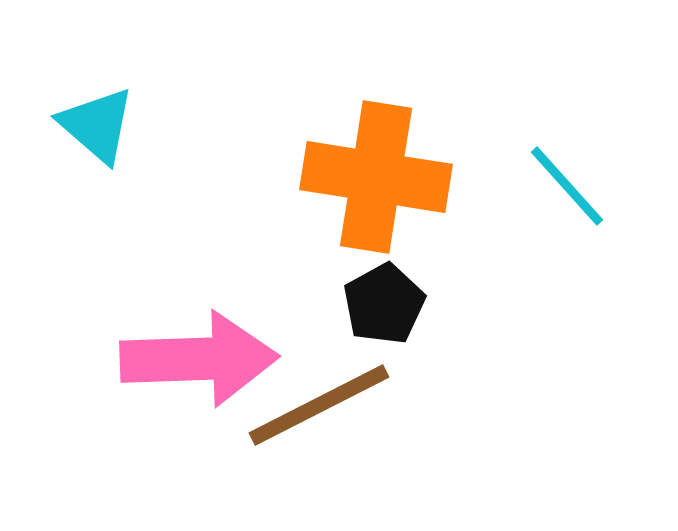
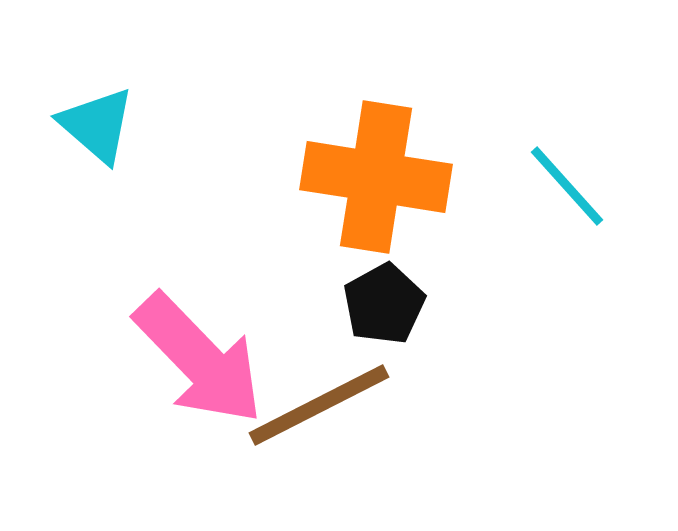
pink arrow: rotated 48 degrees clockwise
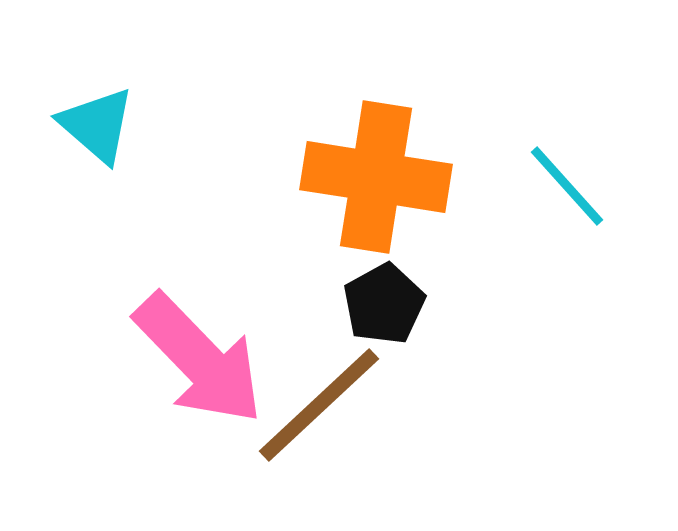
brown line: rotated 16 degrees counterclockwise
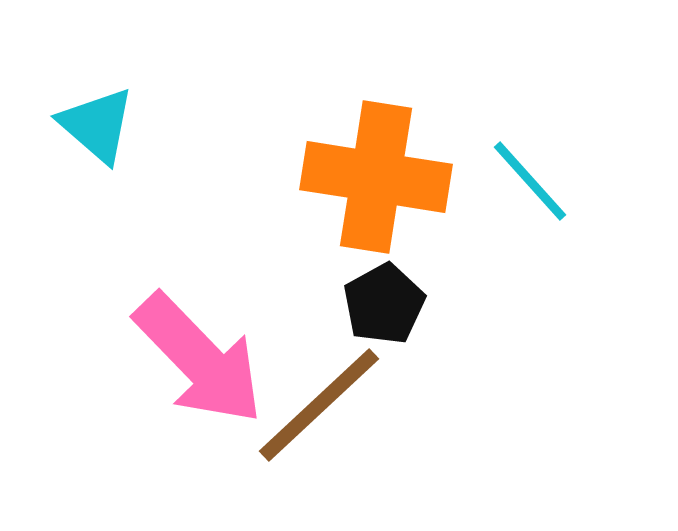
cyan line: moved 37 px left, 5 px up
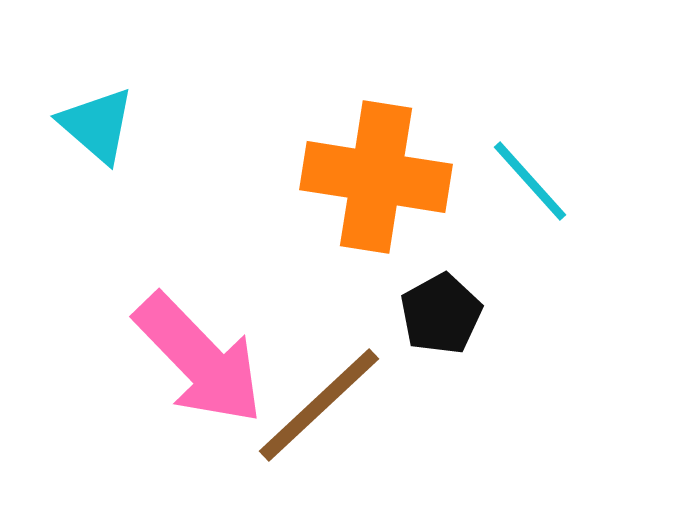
black pentagon: moved 57 px right, 10 px down
